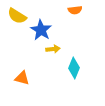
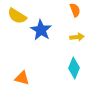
orange semicircle: rotated 104 degrees counterclockwise
yellow arrow: moved 24 px right, 12 px up
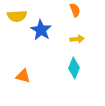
yellow semicircle: rotated 36 degrees counterclockwise
yellow arrow: moved 2 px down
orange triangle: moved 1 px right, 2 px up
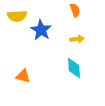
cyan diamond: rotated 25 degrees counterclockwise
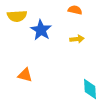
orange semicircle: rotated 56 degrees counterclockwise
cyan diamond: moved 16 px right, 21 px down
orange triangle: moved 2 px right, 1 px up
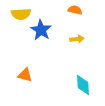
yellow semicircle: moved 4 px right, 2 px up
cyan diamond: moved 7 px left, 4 px up
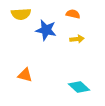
orange semicircle: moved 2 px left, 4 px down
blue star: moved 5 px right; rotated 20 degrees counterclockwise
cyan diamond: moved 4 px left, 2 px down; rotated 45 degrees counterclockwise
